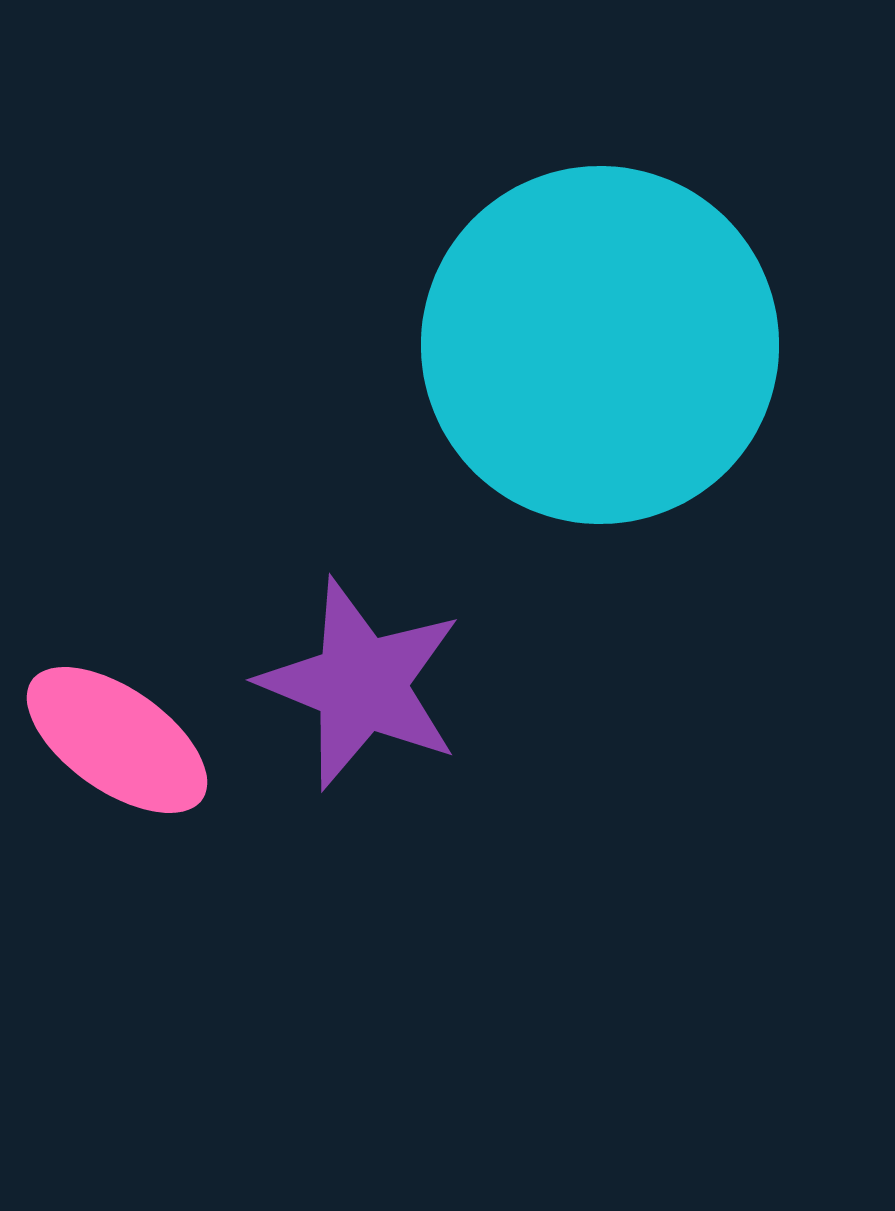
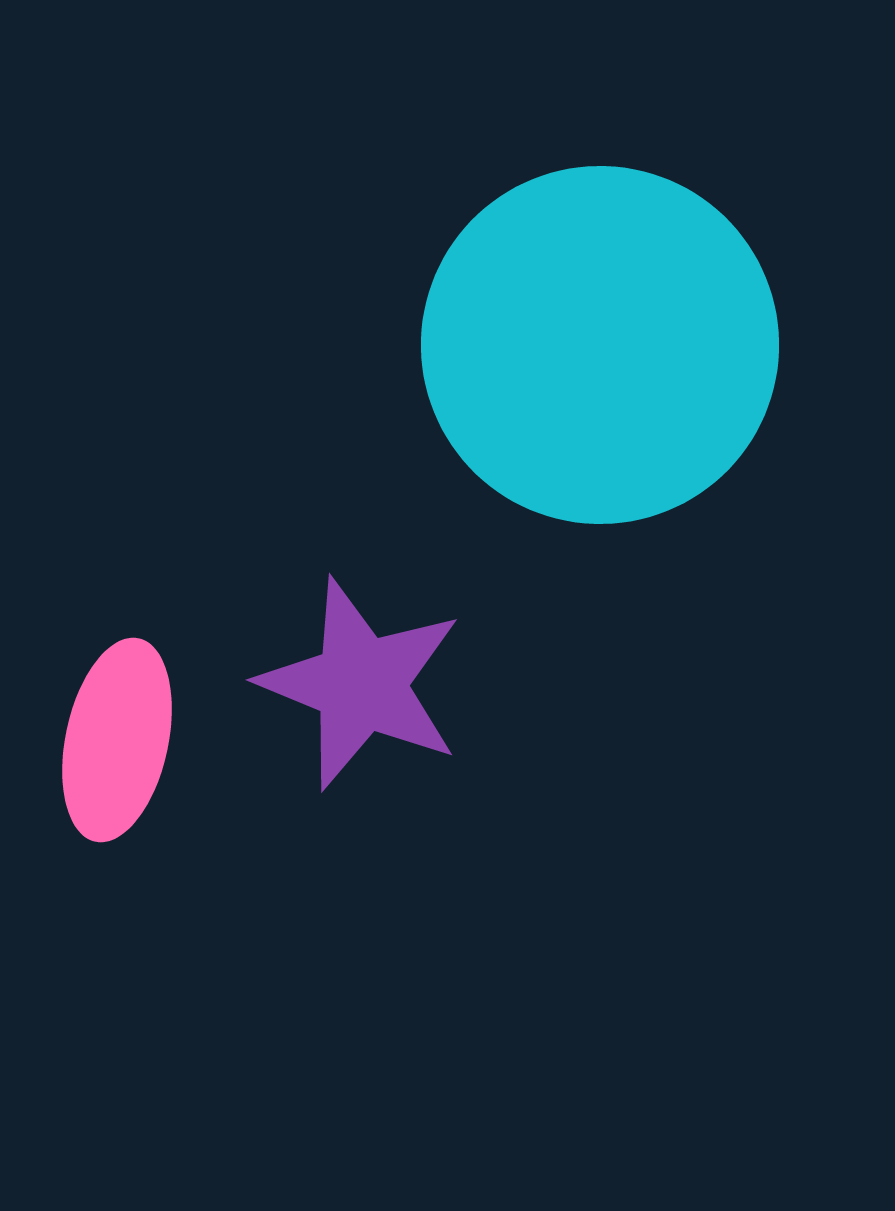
pink ellipse: rotated 67 degrees clockwise
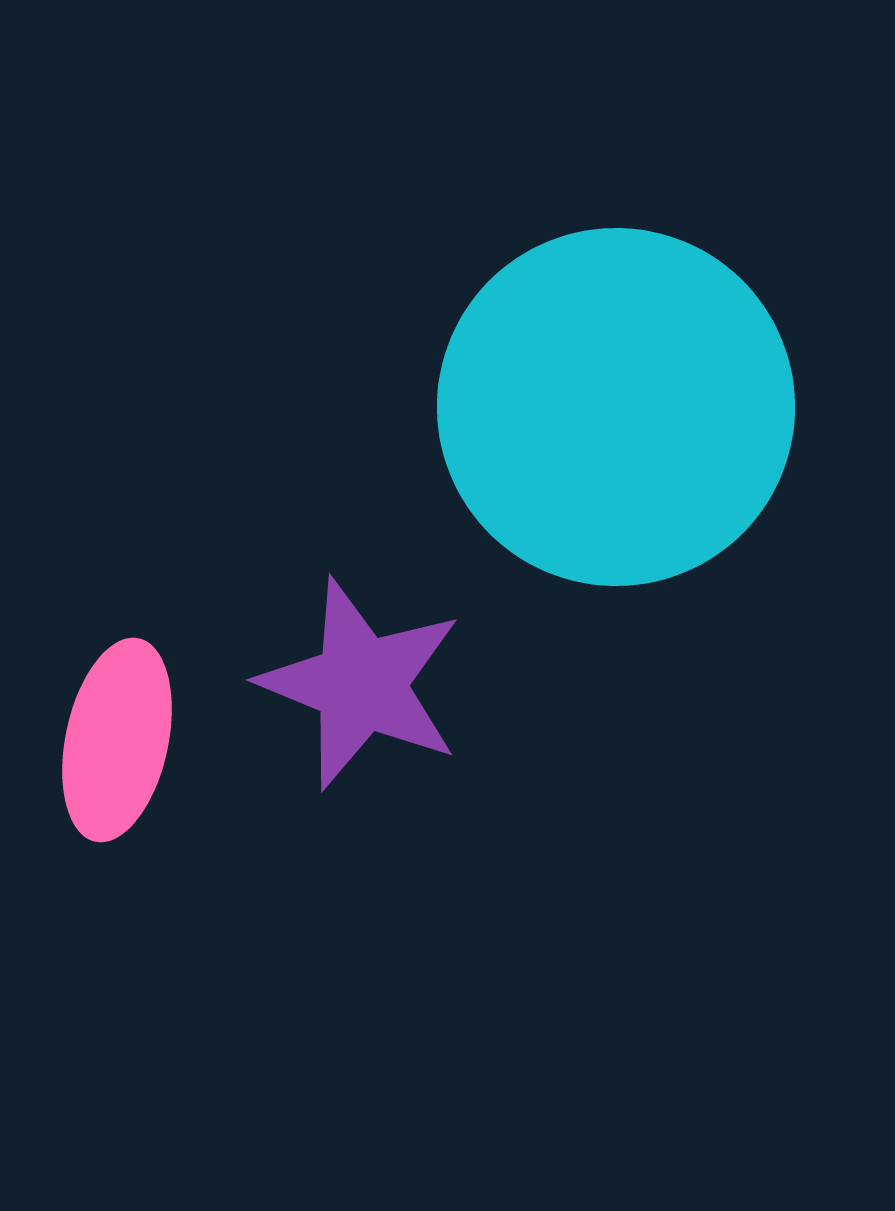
cyan circle: moved 16 px right, 62 px down
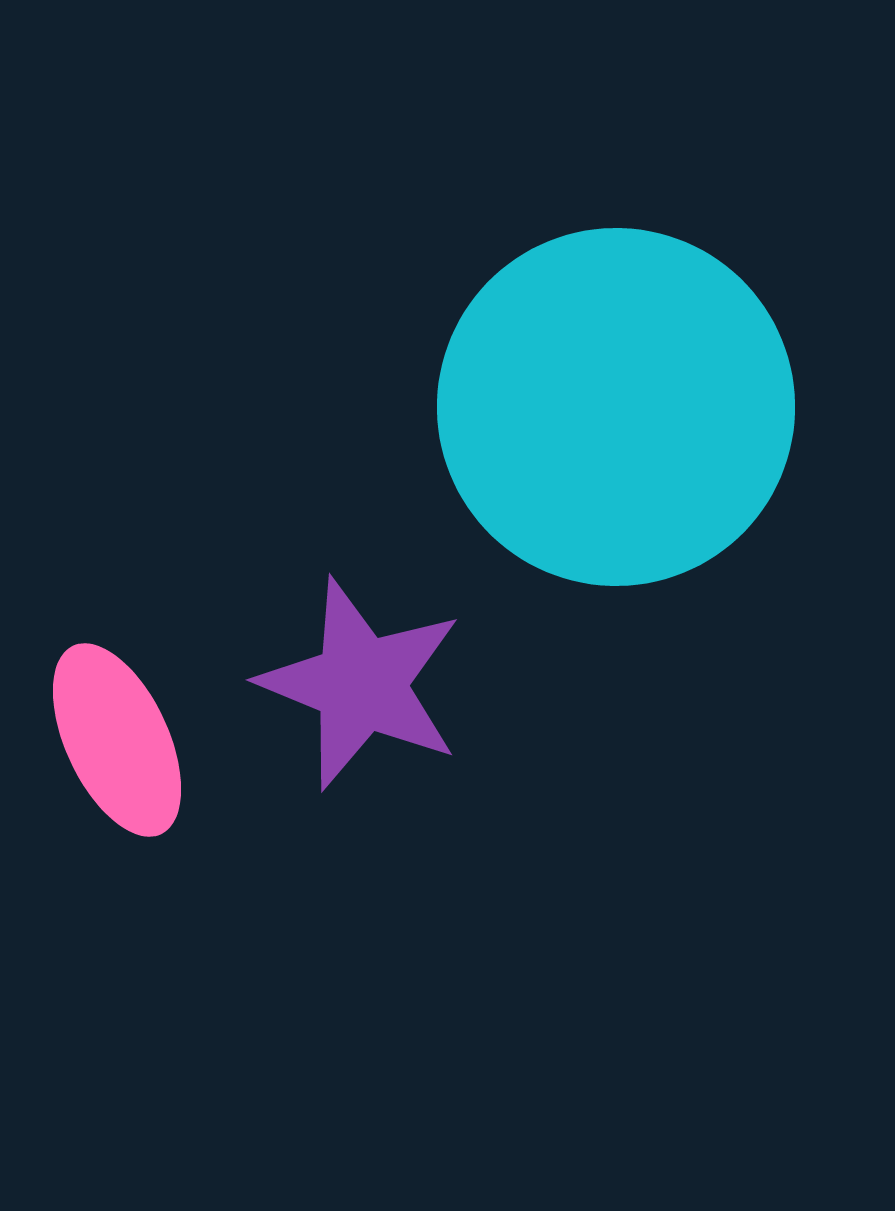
pink ellipse: rotated 37 degrees counterclockwise
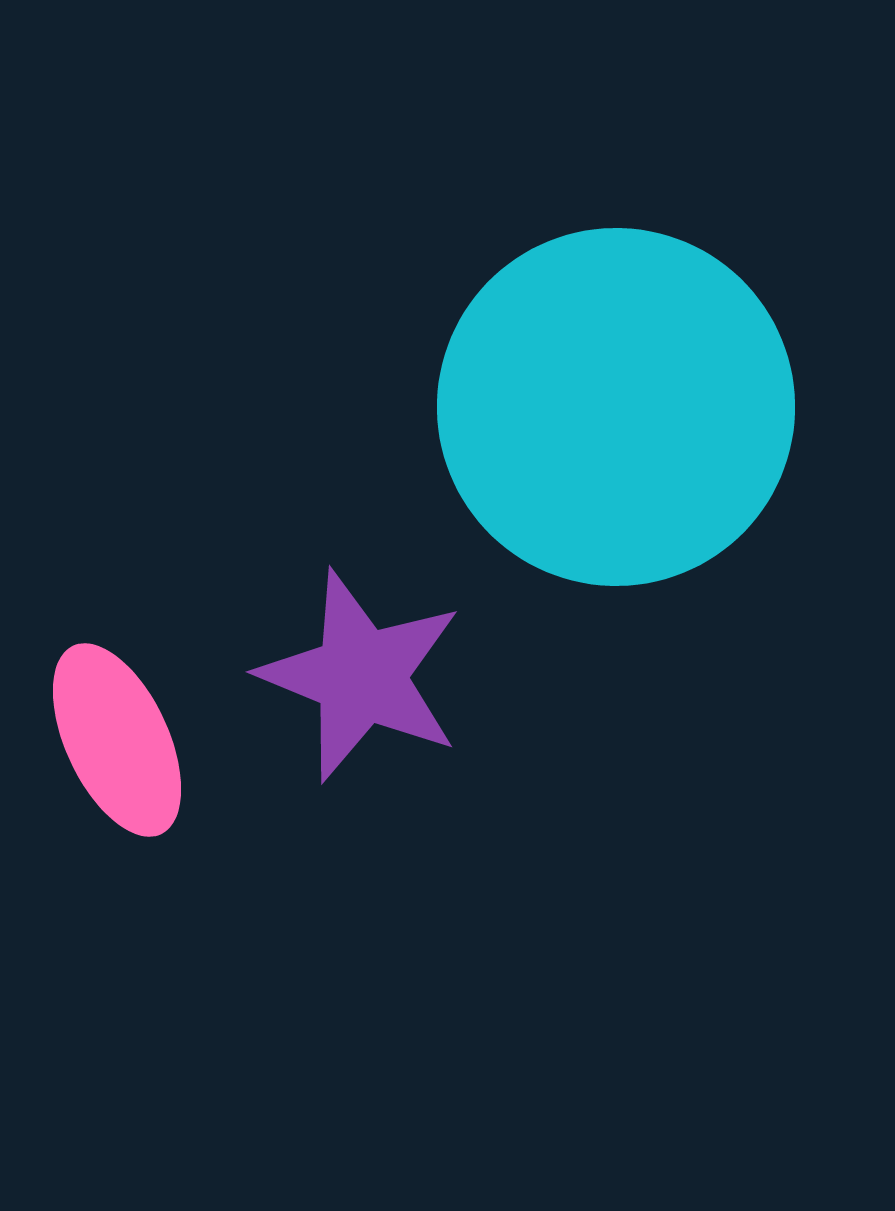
purple star: moved 8 px up
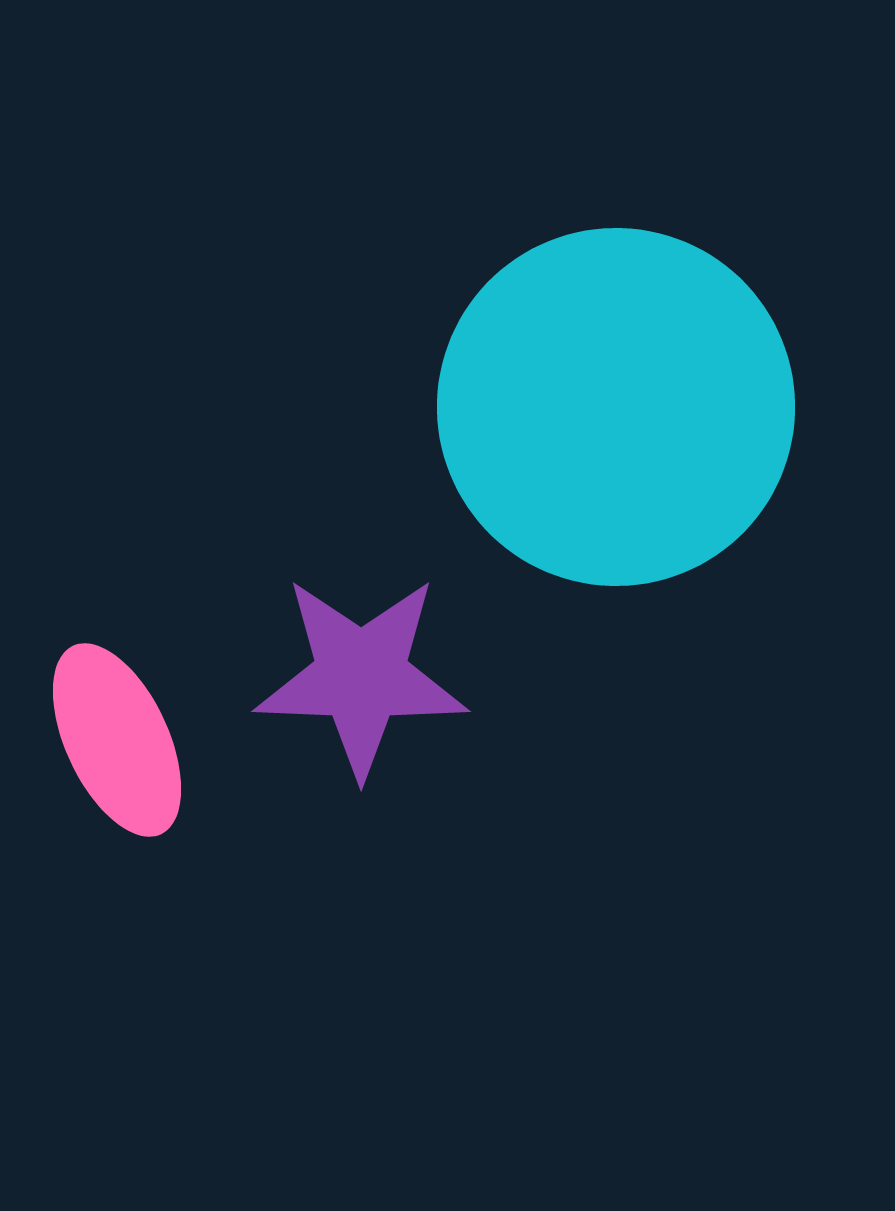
purple star: rotated 20 degrees counterclockwise
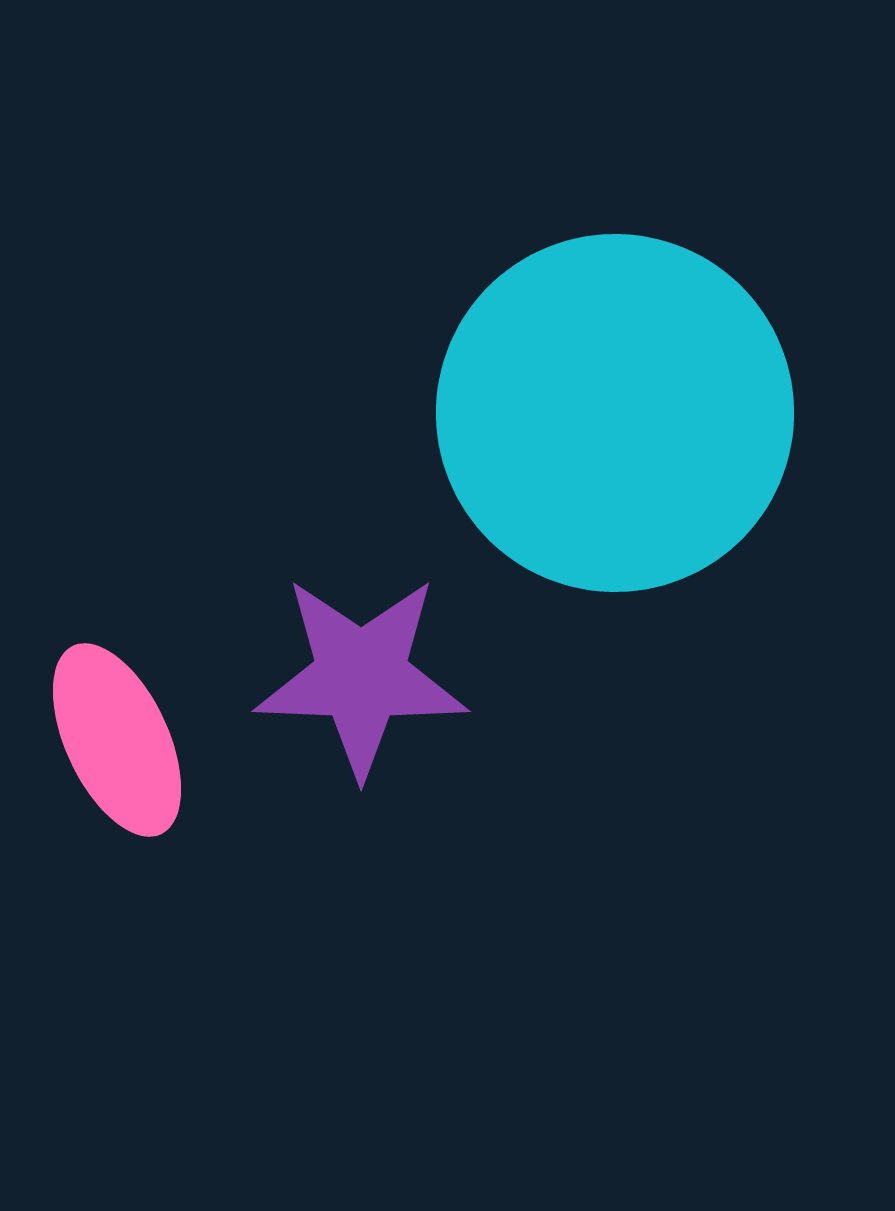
cyan circle: moved 1 px left, 6 px down
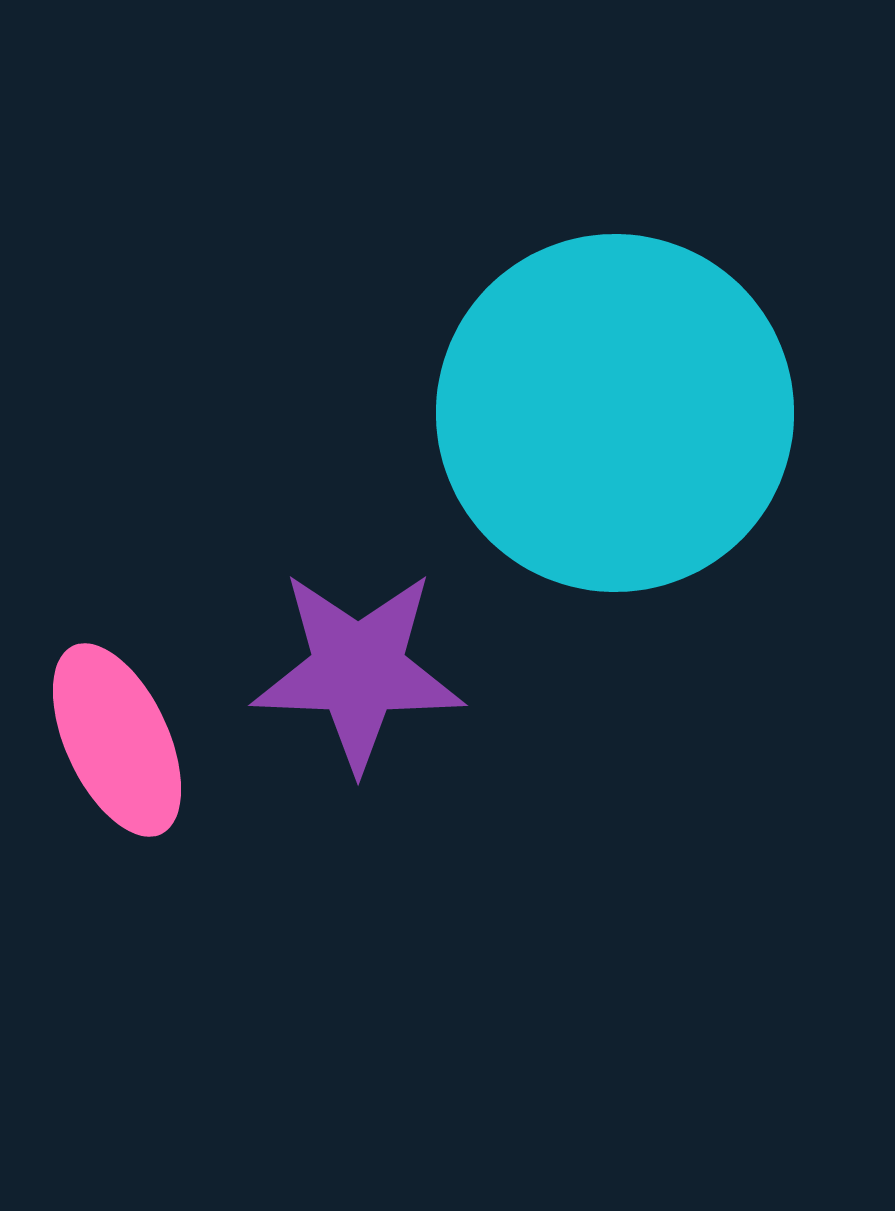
purple star: moved 3 px left, 6 px up
